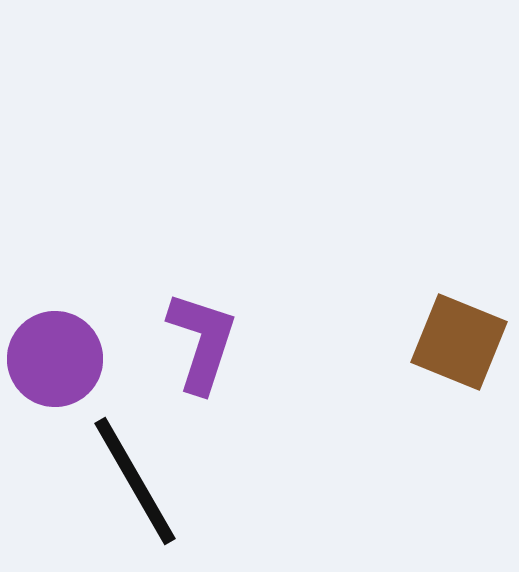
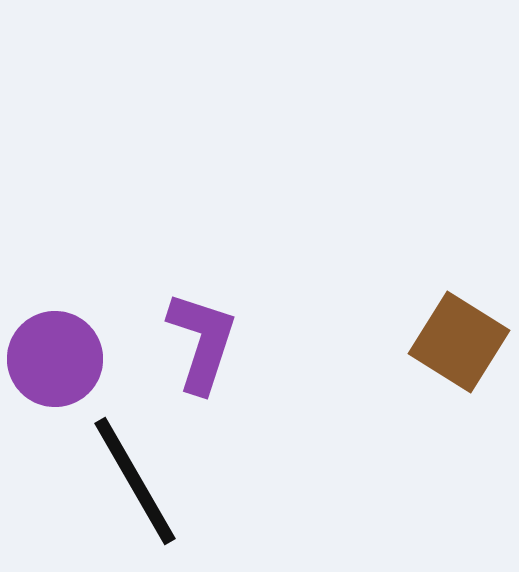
brown square: rotated 10 degrees clockwise
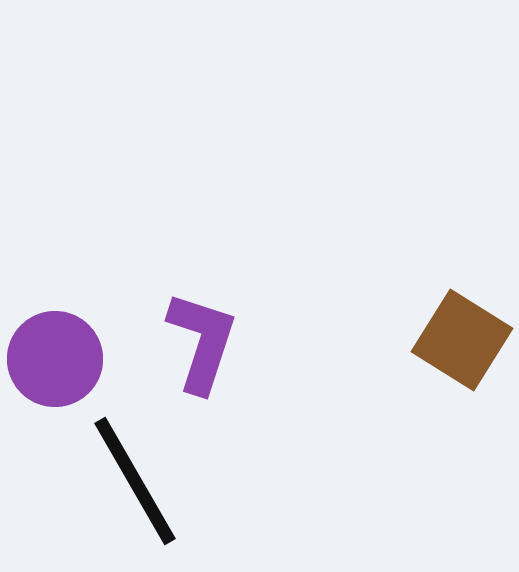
brown square: moved 3 px right, 2 px up
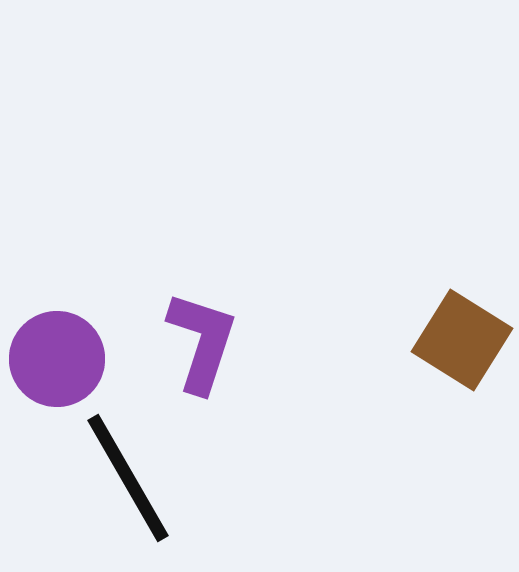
purple circle: moved 2 px right
black line: moved 7 px left, 3 px up
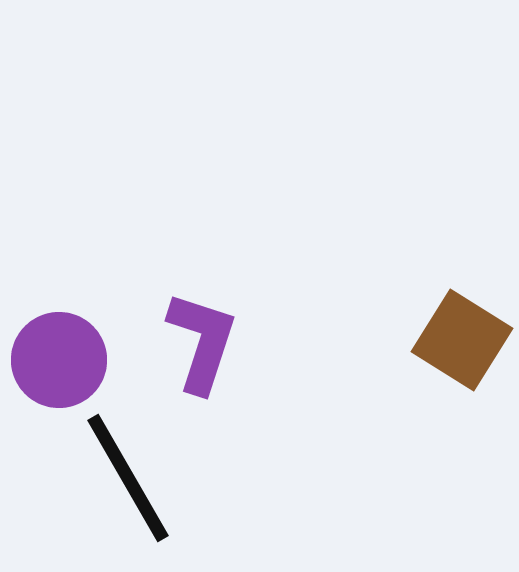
purple circle: moved 2 px right, 1 px down
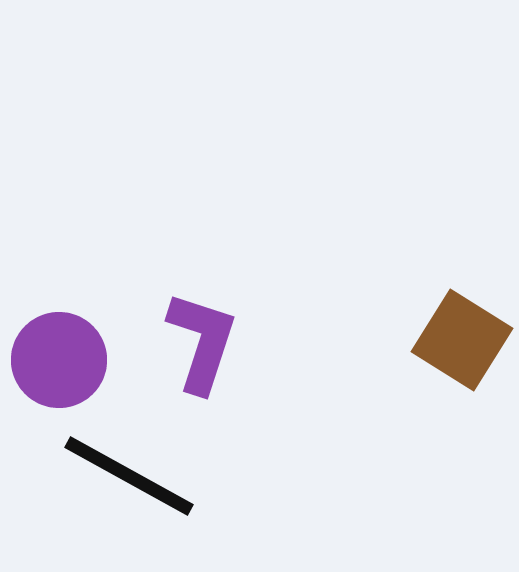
black line: moved 1 px right, 2 px up; rotated 31 degrees counterclockwise
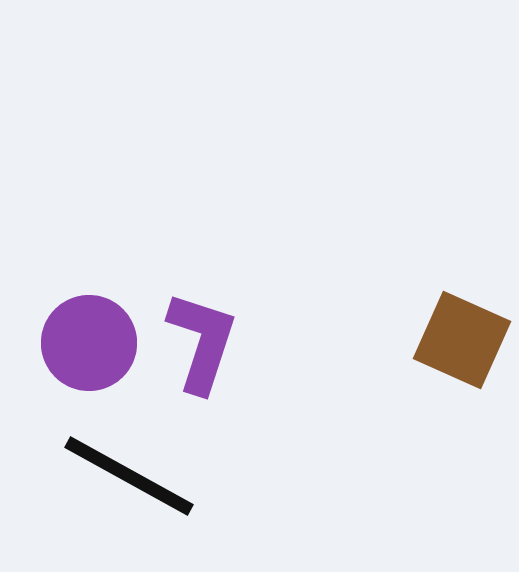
brown square: rotated 8 degrees counterclockwise
purple circle: moved 30 px right, 17 px up
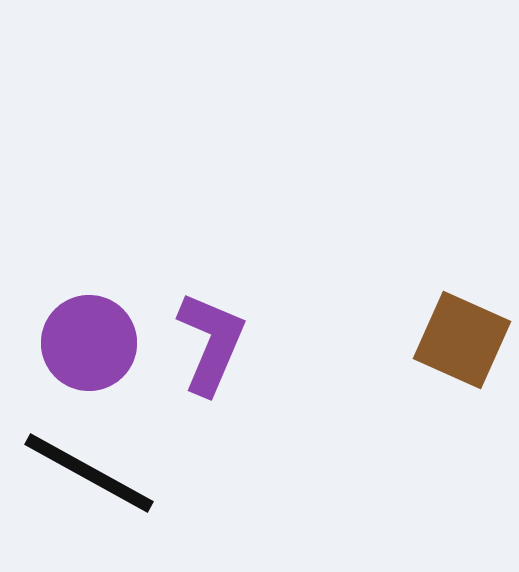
purple L-shape: moved 9 px right, 1 px down; rotated 5 degrees clockwise
black line: moved 40 px left, 3 px up
